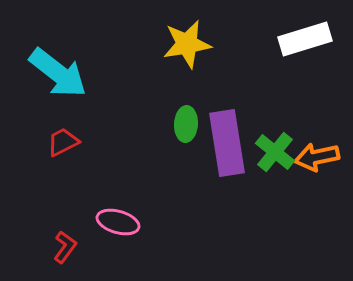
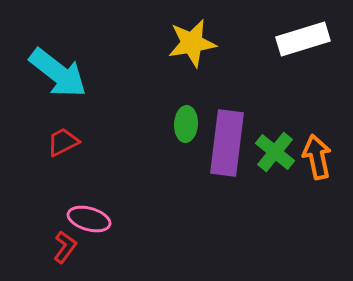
white rectangle: moved 2 px left
yellow star: moved 5 px right, 1 px up
purple rectangle: rotated 16 degrees clockwise
orange arrow: rotated 90 degrees clockwise
pink ellipse: moved 29 px left, 3 px up
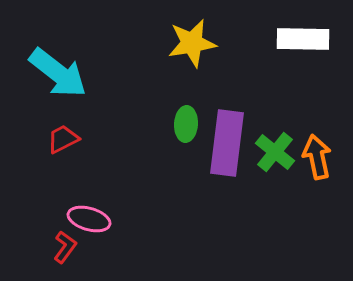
white rectangle: rotated 18 degrees clockwise
red trapezoid: moved 3 px up
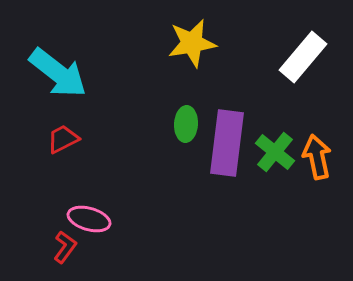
white rectangle: moved 18 px down; rotated 51 degrees counterclockwise
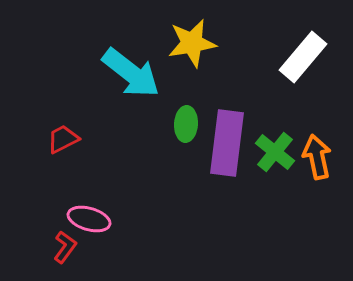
cyan arrow: moved 73 px right
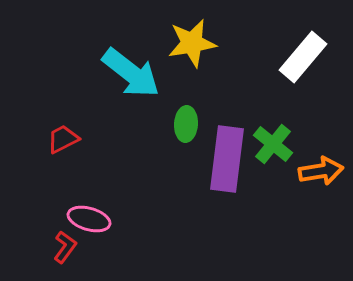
purple rectangle: moved 16 px down
green cross: moved 2 px left, 8 px up
orange arrow: moved 4 px right, 14 px down; rotated 93 degrees clockwise
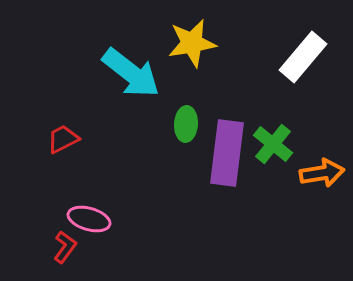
purple rectangle: moved 6 px up
orange arrow: moved 1 px right, 2 px down
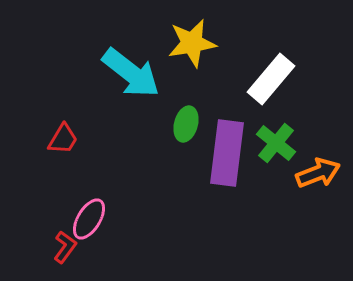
white rectangle: moved 32 px left, 22 px down
green ellipse: rotated 12 degrees clockwise
red trapezoid: rotated 148 degrees clockwise
green cross: moved 3 px right, 1 px up
orange arrow: moved 4 px left; rotated 12 degrees counterclockwise
pink ellipse: rotated 75 degrees counterclockwise
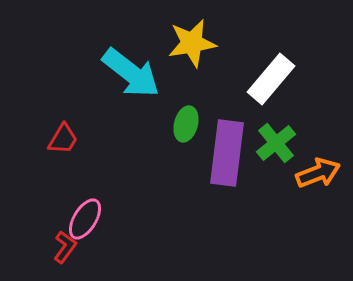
green cross: rotated 12 degrees clockwise
pink ellipse: moved 4 px left
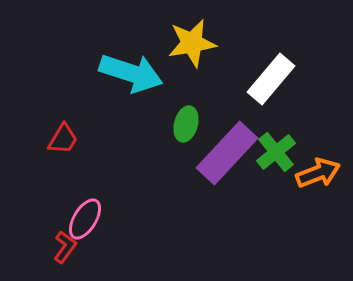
cyan arrow: rotated 20 degrees counterclockwise
green cross: moved 9 px down
purple rectangle: rotated 36 degrees clockwise
